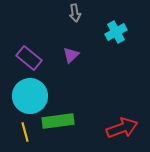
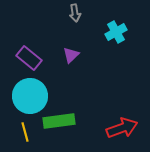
green rectangle: moved 1 px right
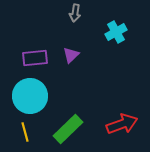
gray arrow: rotated 18 degrees clockwise
purple rectangle: moved 6 px right; rotated 45 degrees counterclockwise
green rectangle: moved 9 px right, 8 px down; rotated 36 degrees counterclockwise
red arrow: moved 4 px up
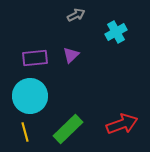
gray arrow: moved 1 px right, 2 px down; rotated 126 degrees counterclockwise
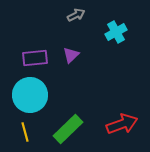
cyan circle: moved 1 px up
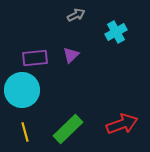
cyan circle: moved 8 px left, 5 px up
